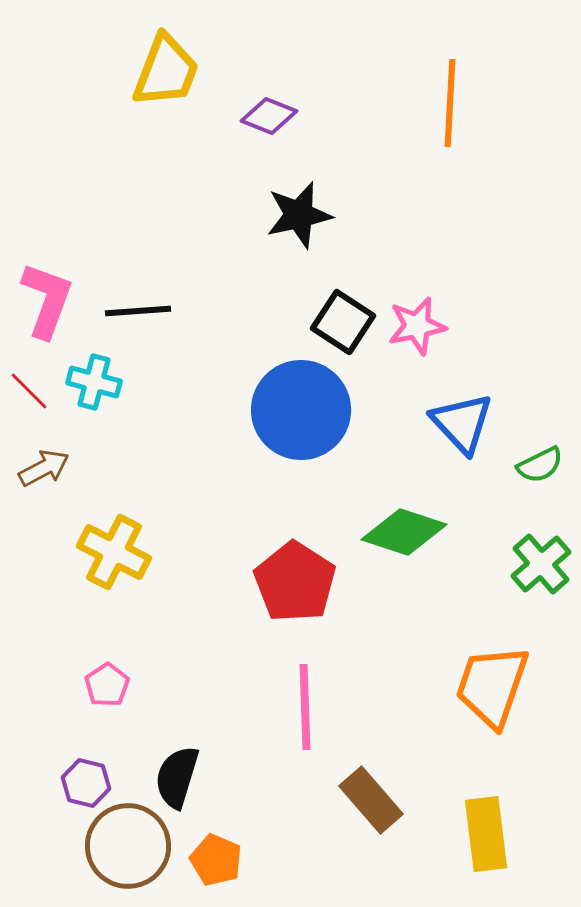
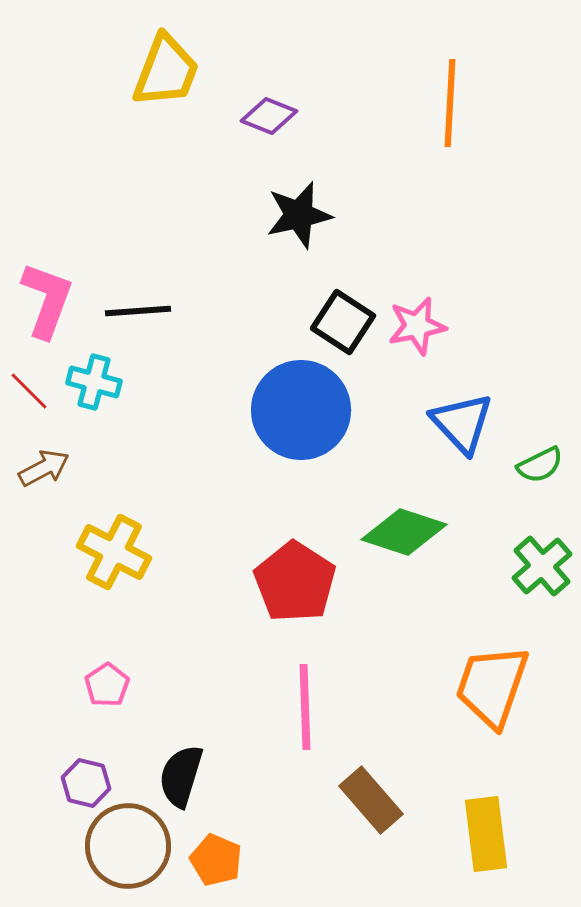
green cross: moved 1 px right, 2 px down
black semicircle: moved 4 px right, 1 px up
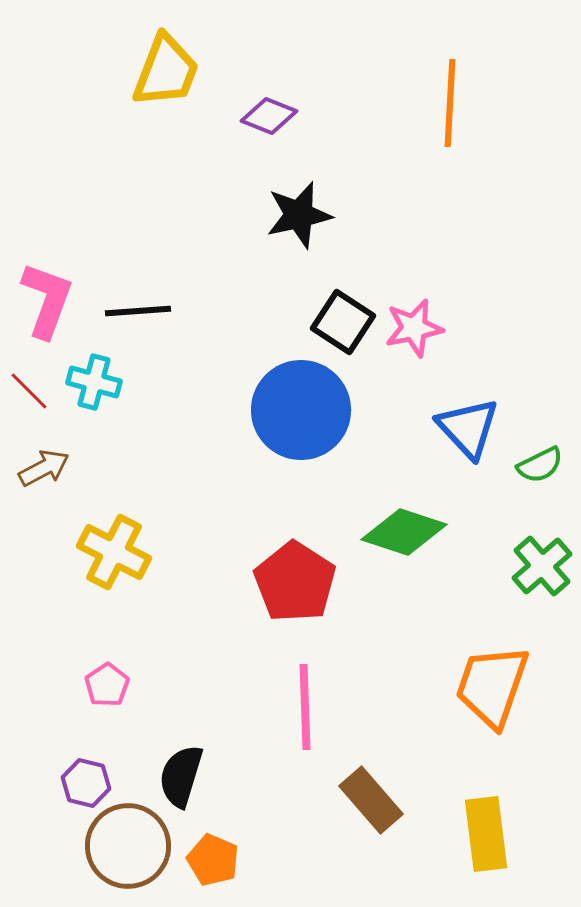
pink star: moved 3 px left, 2 px down
blue triangle: moved 6 px right, 5 px down
orange pentagon: moved 3 px left
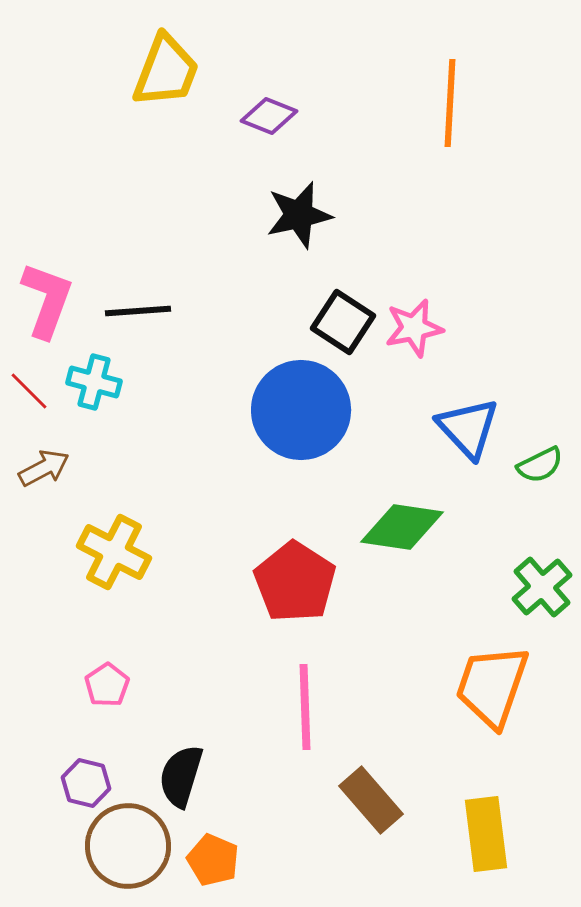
green diamond: moved 2 px left, 5 px up; rotated 10 degrees counterclockwise
green cross: moved 21 px down
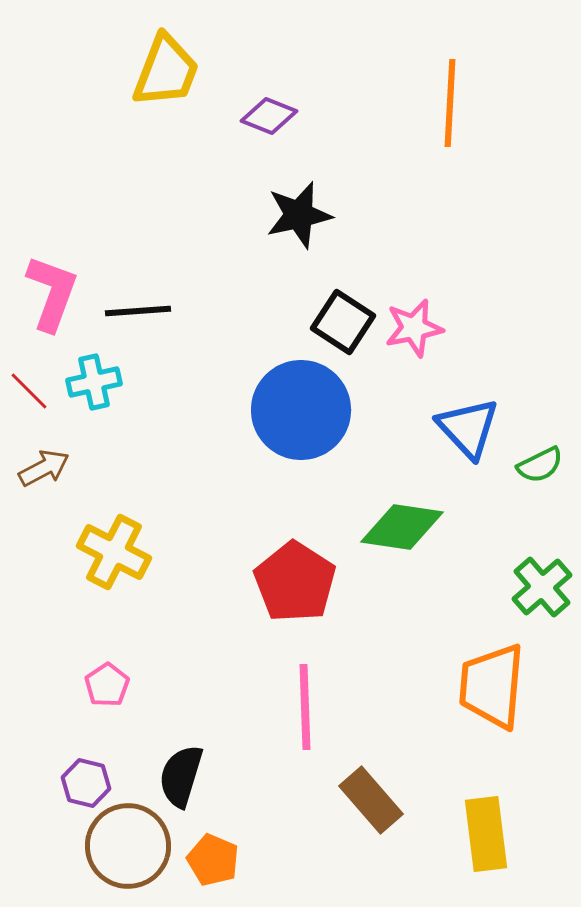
pink L-shape: moved 5 px right, 7 px up
cyan cross: rotated 28 degrees counterclockwise
orange trapezoid: rotated 14 degrees counterclockwise
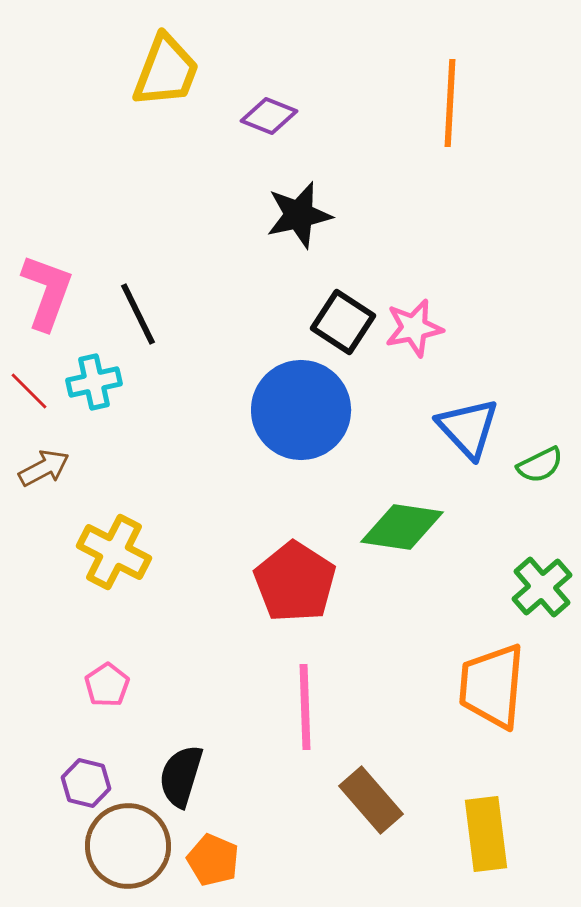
pink L-shape: moved 5 px left, 1 px up
black line: moved 3 px down; rotated 68 degrees clockwise
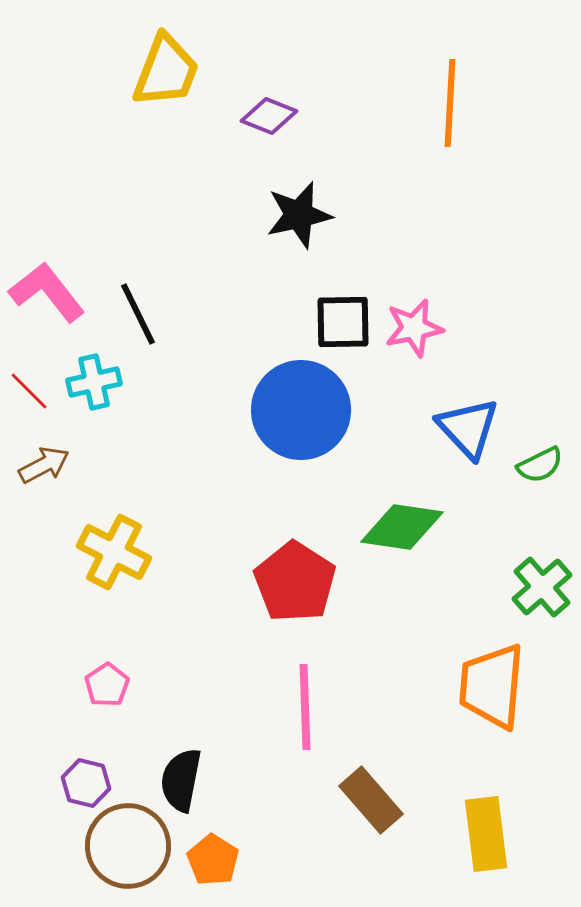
pink L-shape: rotated 58 degrees counterclockwise
black square: rotated 34 degrees counterclockwise
brown arrow: moved 3 px up
black semicircle: moved 4 px down; rotated 6 degrees counterclockwise
orange pentagon: rotated 9 degrees clockwise
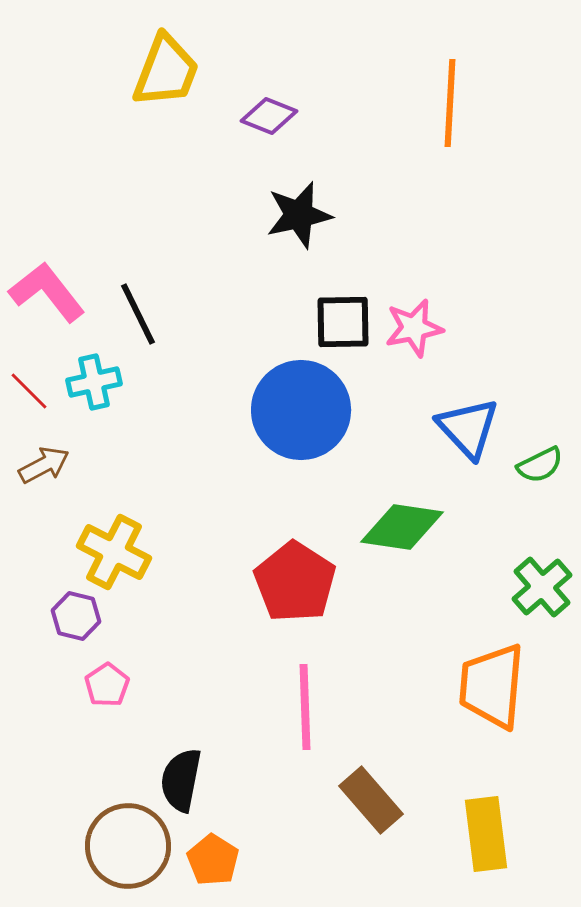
purple hexagon: moved 10 px left, 167 px up
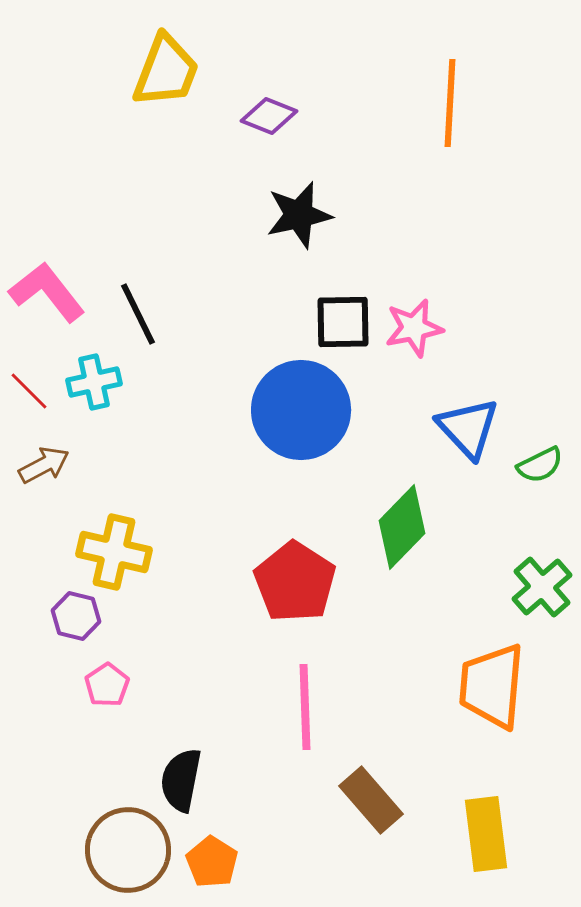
green diamond: rotated 54 degrees counterclockwise
yellow cross: rotated 14 degrees counterclockwise
brown circle: moved 4 px down
orange pentagon: moved 1 px left, 2 px down
